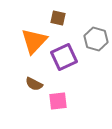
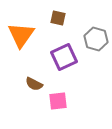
orange triangle: moved 13 px left, 6 px up; rotated 8 degrees counterclockwise
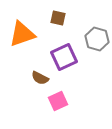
orange triangle: moved 1 px right, 1 px up; rotated 36 degrees clockwise
gray hexagon: moved 1 px right
brown semicircle: moved 6 px right, 6 px up
pink square: rotated 18 degrees counterclockwise
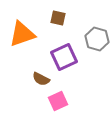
brown semicircle: moved 1 px right, 1 px down
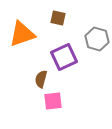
brown semicircle: rotated 78 degrees clockwise
pink square: moved 5 px left; rotated 18 degrees clockwise
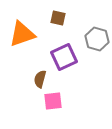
brown semicircle: moved 1 px left
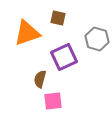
orange triangle: moved 5 px right, 1 px up
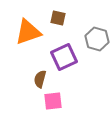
orange triangle: moved 1 px right, 1 px up
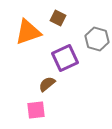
brown square: rotated 14 degrees clockwise
purple square: moved 1 px right, 1 px down
brown semicircle: moved 7 px right, 5 px down; rotated 36 degrees clockwise
pink square: moved 17 px left, 9 px down
